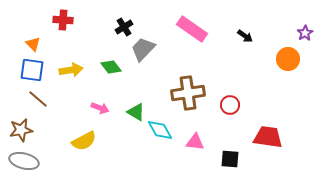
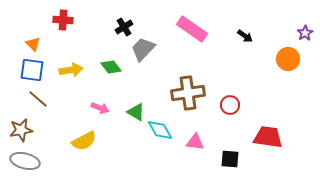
gray ellipse: moved 1 px right
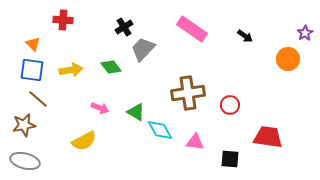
brown star: moved 3 px right, 5 px up
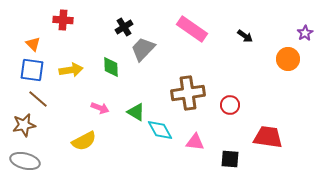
green diamond: rotated 35 degrees clockwise
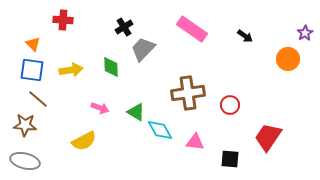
brown star: moved 1 px right; rotated 15 degrees clockwise
red trapezoid: rotated 64 degrees counterclockwise
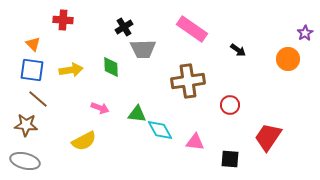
black arrow: moved 7 px left, 14 px down
gray trapezoid: rotated 136 degrees counterclockwise
brown cross: moved 12 px up
green triangle: moved 1 px right, 2 px down; rotated 24 degrees counterclockwise
brown star: moved 1 px right
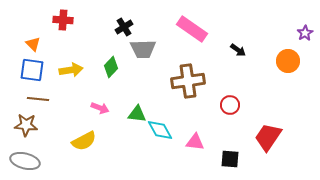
orange circle: moved 2 px down
green diamond: rotated 45 degrees clockwise
brown line: rotated 35 degrees counterclockwise
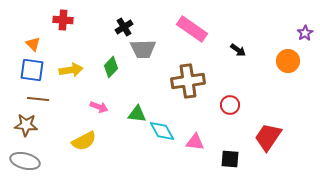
pink arrow: moved 1 px left, 1 px up
cyan diamond: moved 2 px right, 1 px down
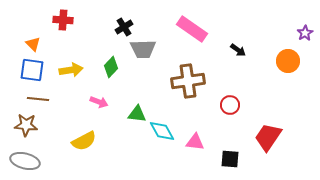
pink arrow: moved 5 px up
